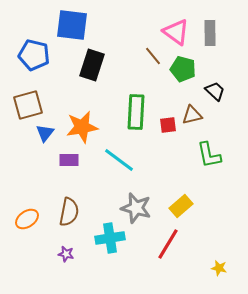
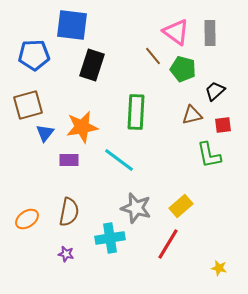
blue pentagon: rotated 16 degrees counterclockwise
black trapezoid: rotated 85 degrees counterclockwise
red square: moved 55 px right
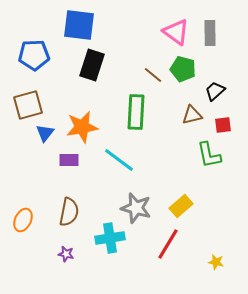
blue square: moved 7 px right
brown line: moved 19 px down; rotated 12 degrees counterclockwise
orange ellipse: moved 4 px left, 1 px down; rotated 30 degrees counterclockwise
yellow star: moved 3 px left, 6 px up
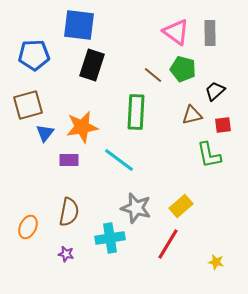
orange ellipse: moved 5 px right, 7 px down
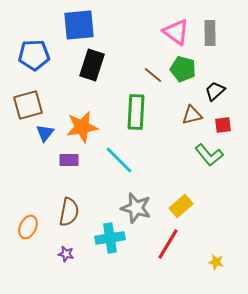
blue square: rotated 12 degrees counterclockwise
green L-shape: rotated 28 degrees counterclockwise
cyan line: rotated 8 degrees clockwise
